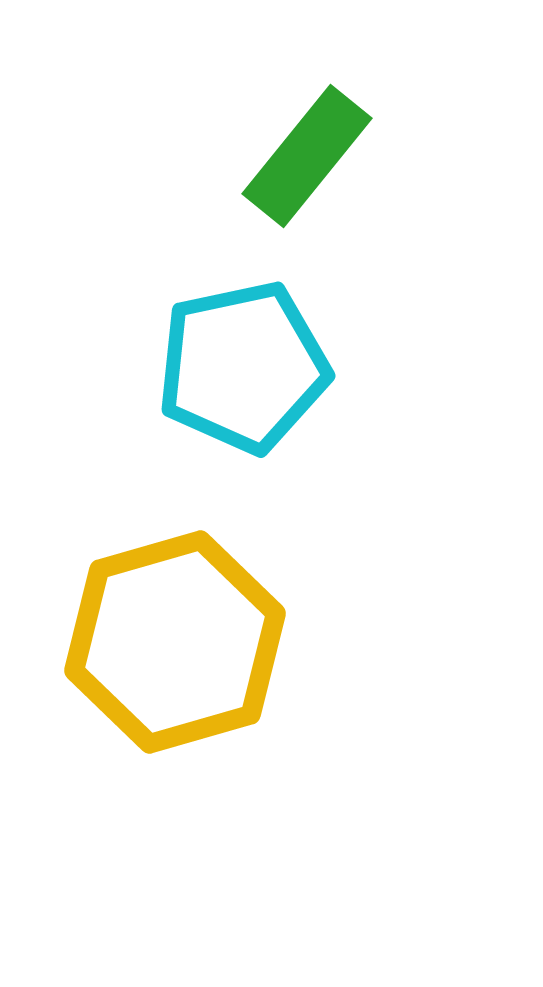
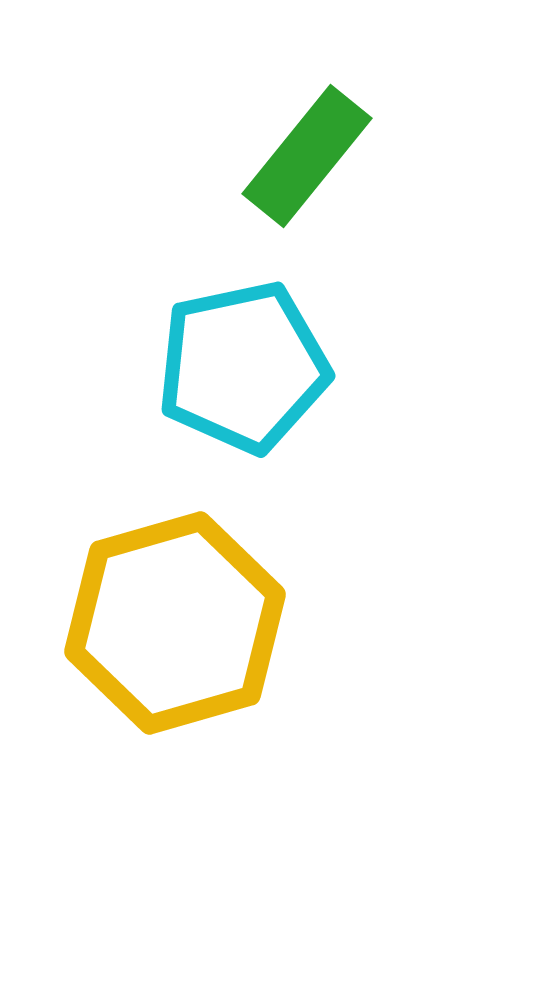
yellow hexagon: moved 19 px up
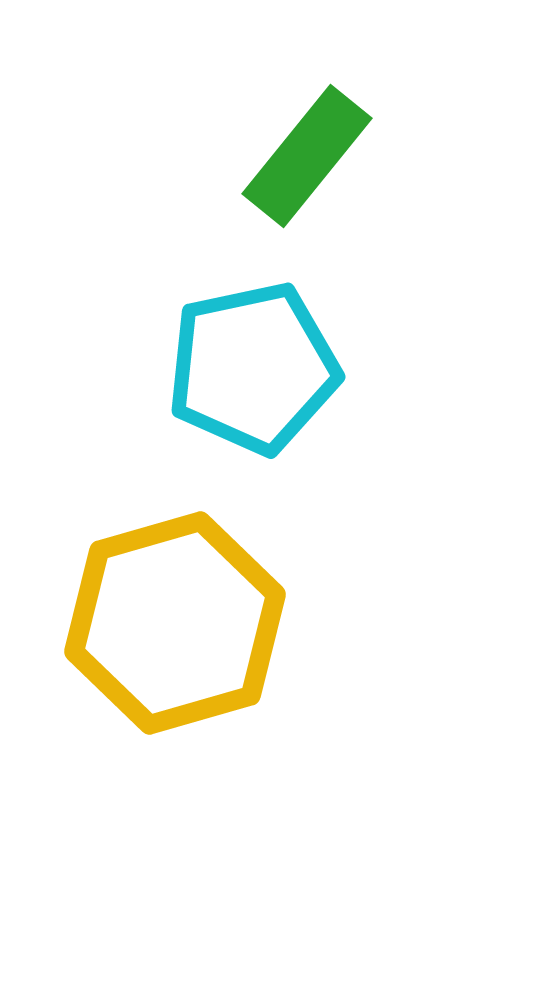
cyan pentagon: moved 10 px right, 1 px down
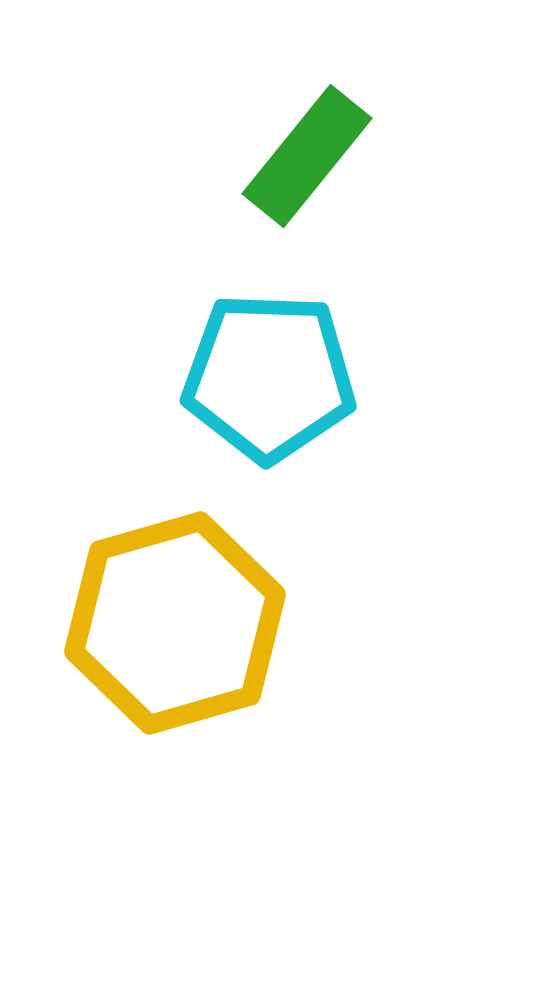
cyan pentagon: moved 16 px right, 9 px down; rotated 14 degrees clockwise
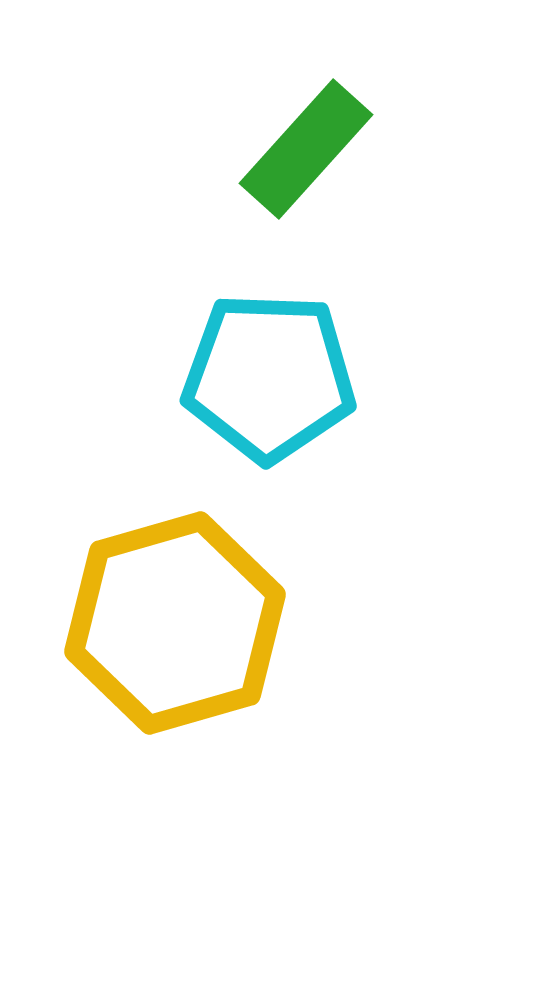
green rectangle: moved 1 px left, 7 px up; rotated 3 degrees clockwise
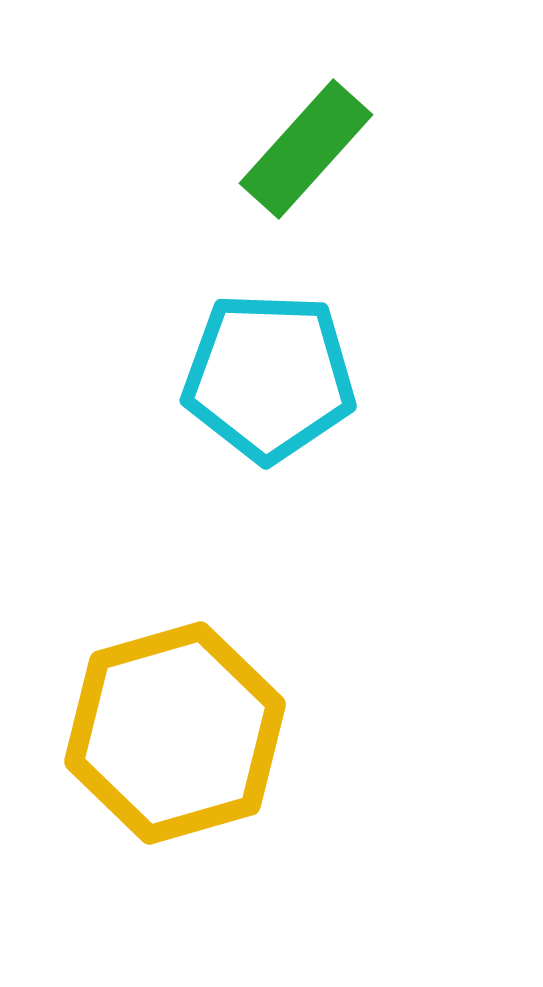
yellow hexagon: moved 110 px down
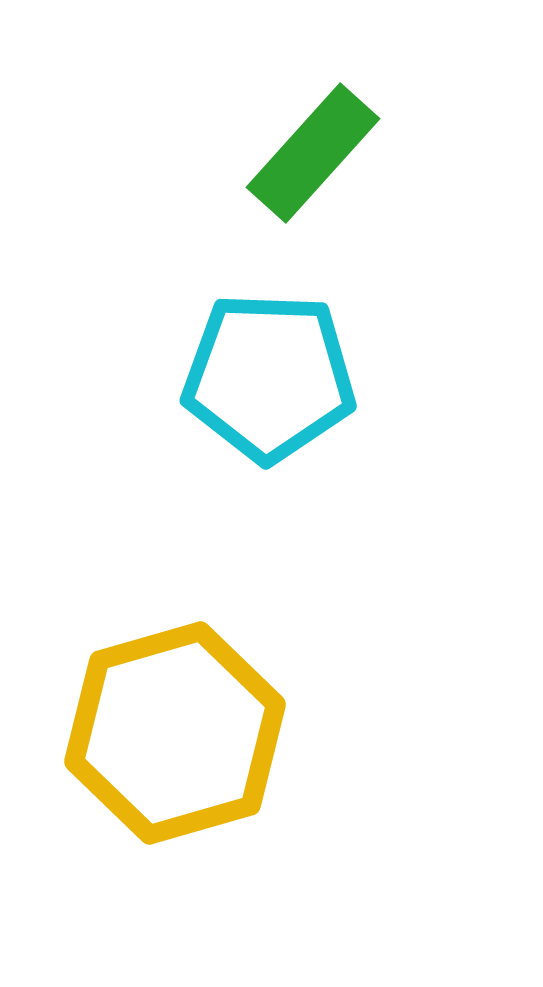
green rectangle: moved 7 px right, 4 px down
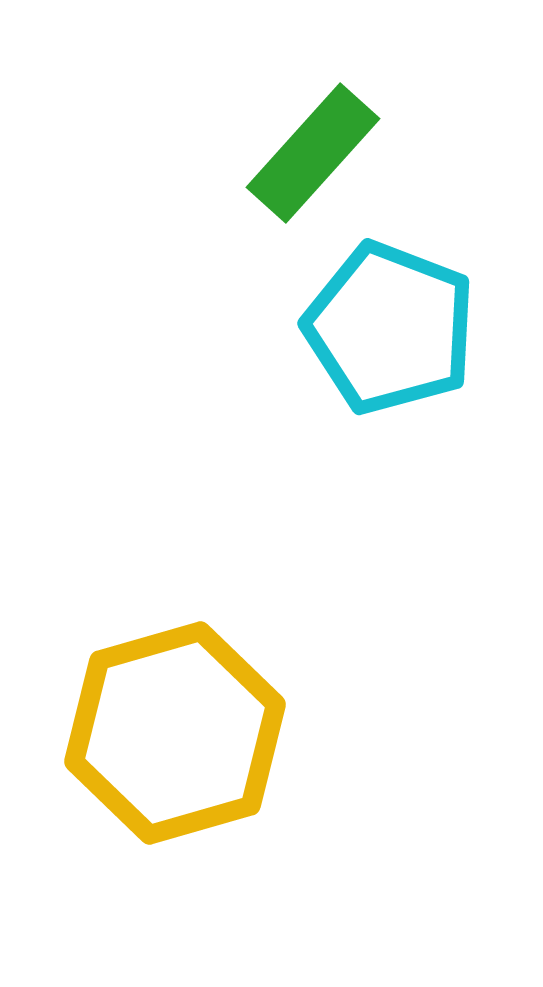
cyan pentagon: moved 121 px right, 49 px up; rotated 19 degrees clockwise
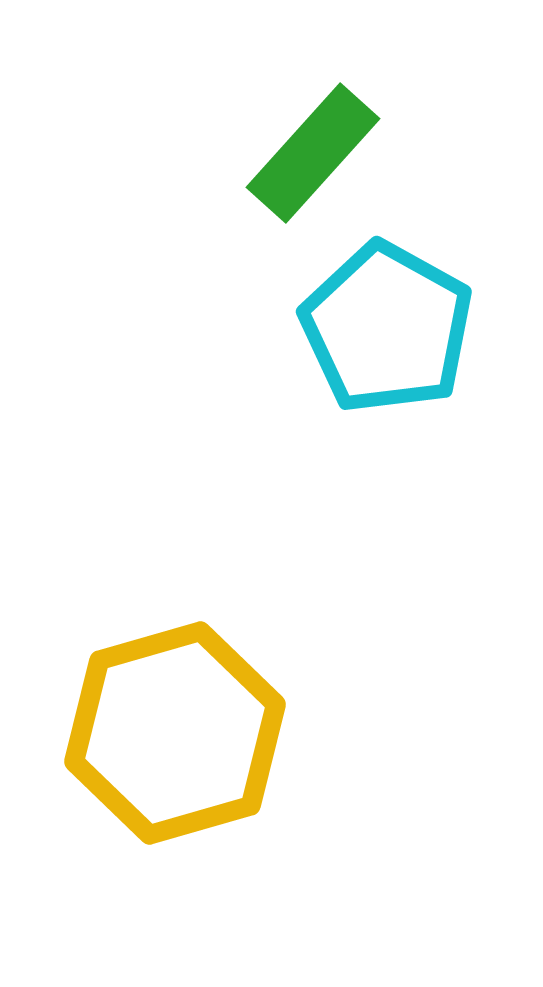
cyan pentagon: moved 3 px left; rotated 8 degrees clockwise
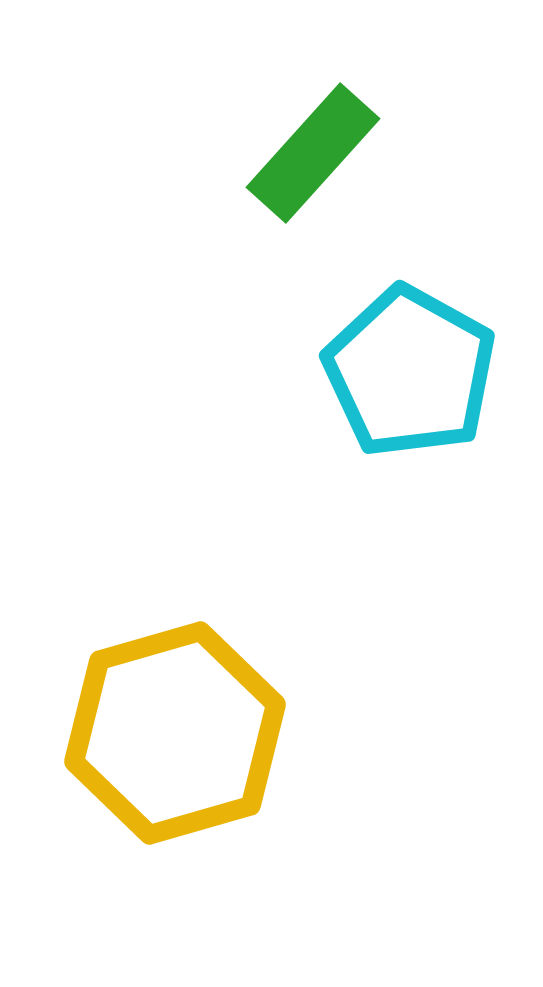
cyan pentagon: moved 23 px right, 44 px down
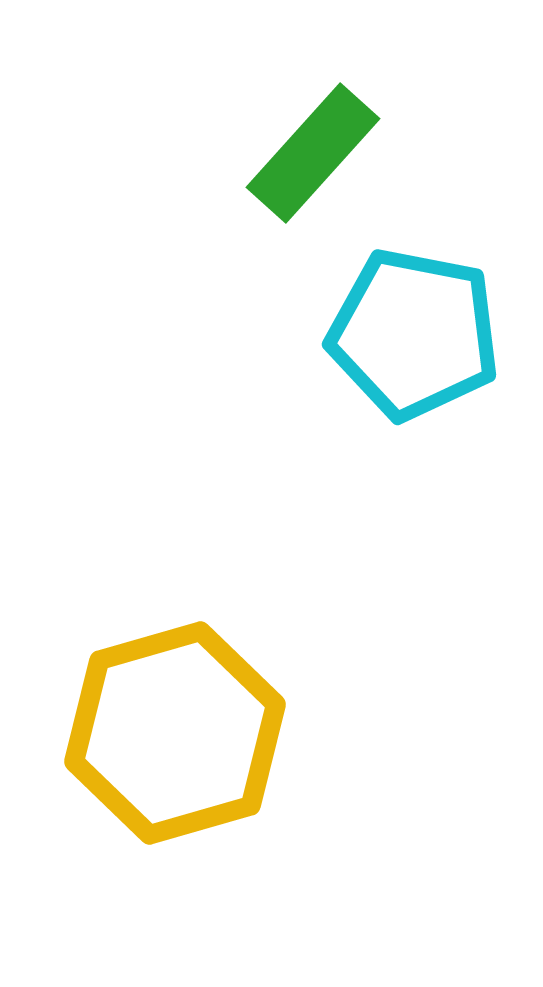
cyan pentagon: moved 4 px right, 38 px up; rotated 18 degrees counterclockwise
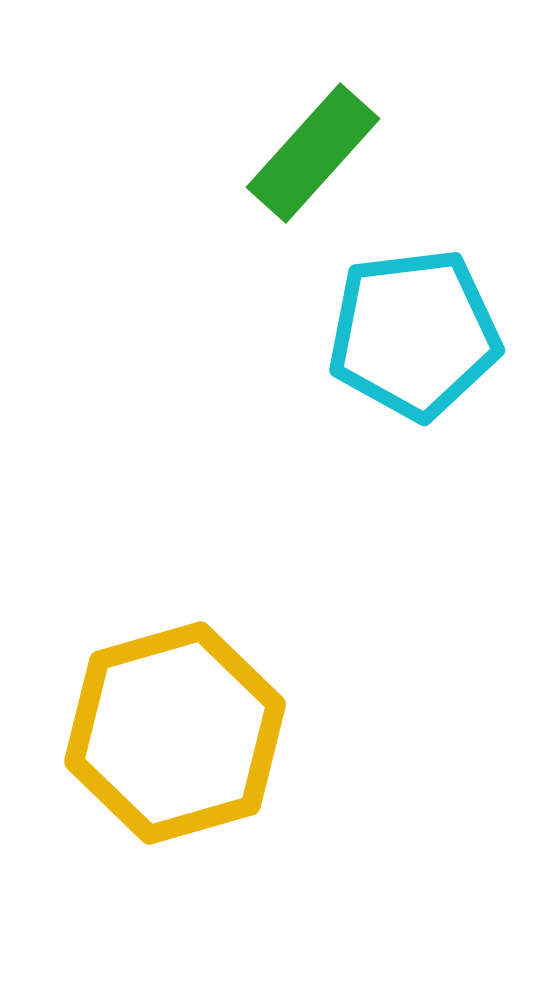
cyan pentagon: rotated 18 degrees counterclockwise
